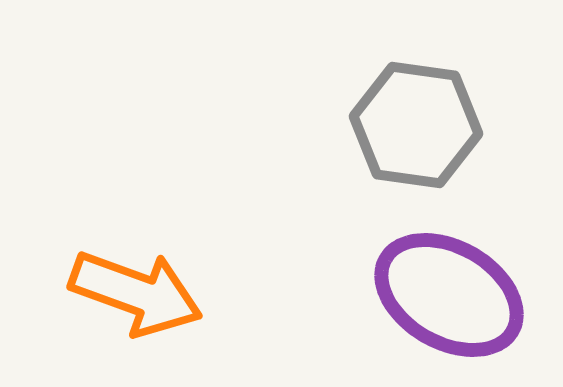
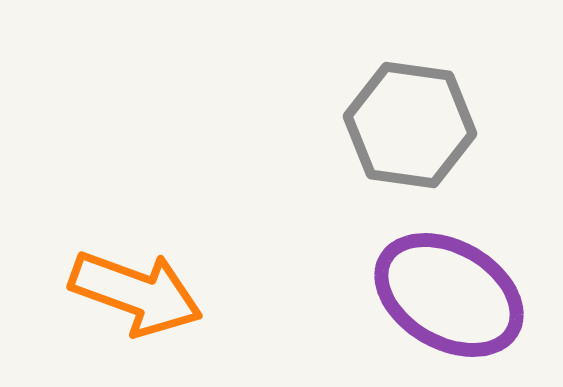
gray hexagon: moved 6 px left
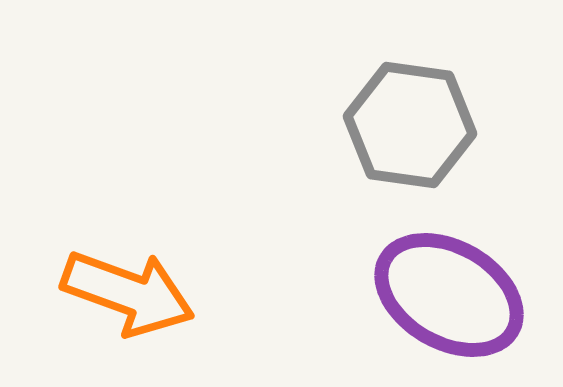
orange arrow: moved 8 px left
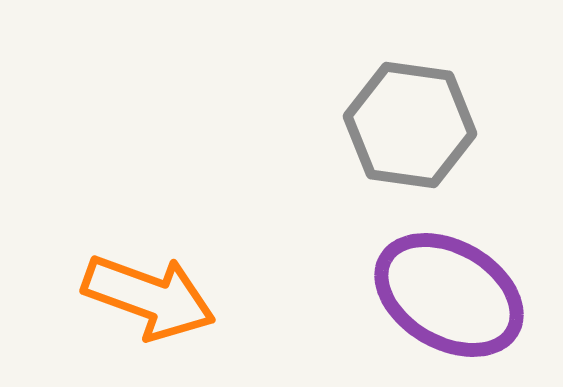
orange arrow: moved 21 px right, 4 px down
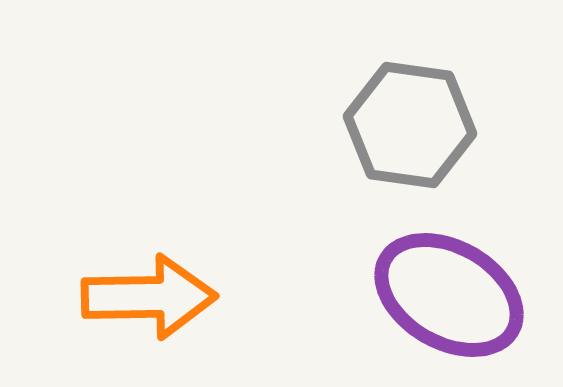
orange arrow: rotated 21 degrees counterclockwise
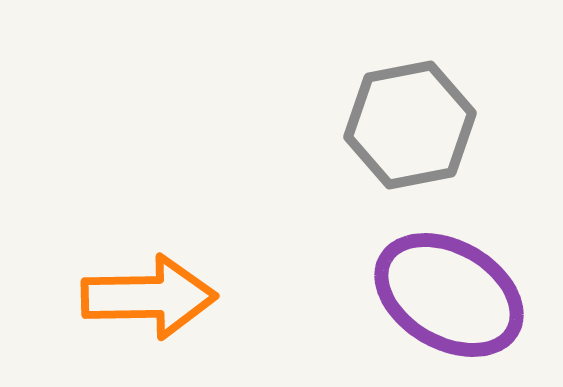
gray hexagon: rotated 19 degrees counterclockwise
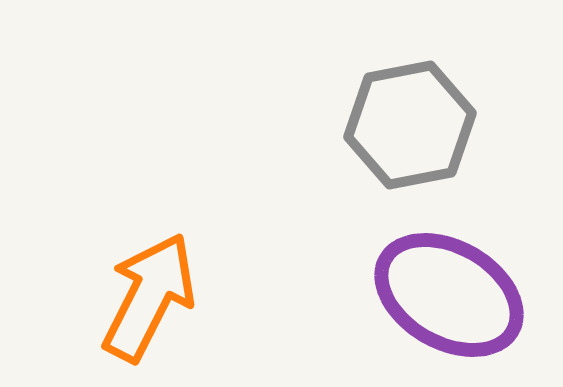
orange arrow: rotated 62 degrees counterclockwise
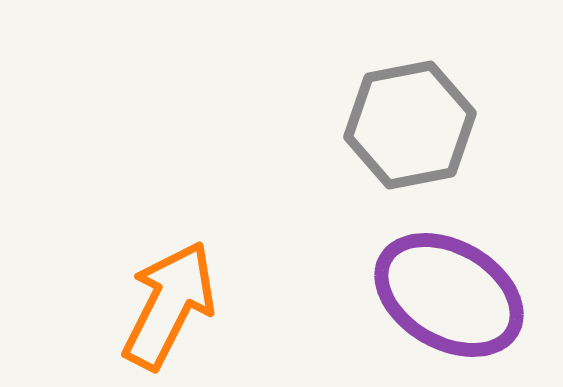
orange arrow: moved 20 px right, 8 px down
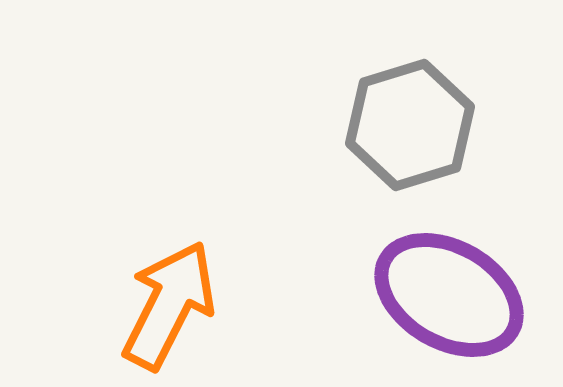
gray hexagon: rotated 6 degrees counterclockwise
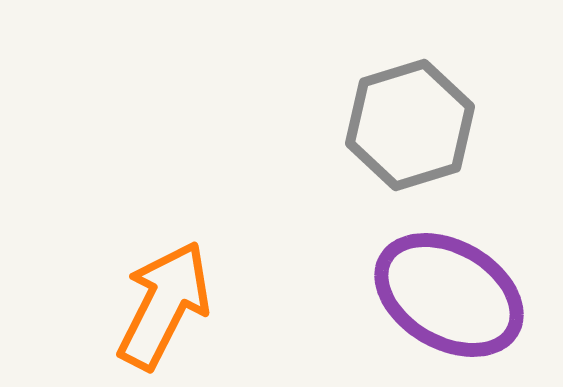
orange arrow: moved 5 px left
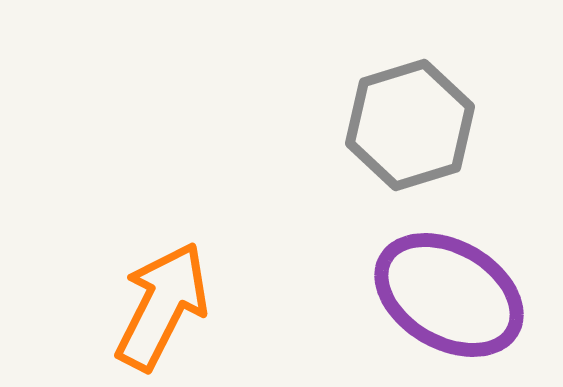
orange arrow: moved 2 px left, 1 px down
